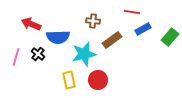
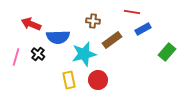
green rectangle: moved 3 px left, 15 px down
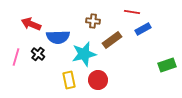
green rectangle: moved 13 px down; rotated 30 degrees clockwise
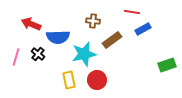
red circle: moved 1 px left
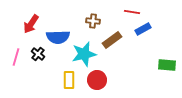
red arrow: rotated 78 degrees counterclockwise
green rectangle: rotated 24 degrees clockwise
yellow rectangle: rotated 12 degrees clockwise
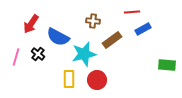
red line: rotated 14 degrees counterclockwise
blue semicircle: rotated 30 degrees clockwise
yellow rectangle: moved 1 px up
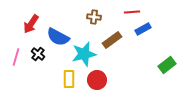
brown cross: moved 1 px right, 4 px up
green rectangle: rotated 42 degrees counterclockwise
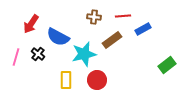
red line: moved 9 px left, 4 px down
yellow rectangle: moved 3 px left, 1 px down
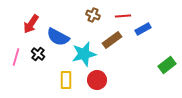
brown cross: moved 1 px left, 2 px up; rotated 16 degrees clockwise
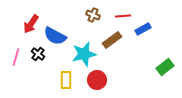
blue semicircle: moved 3 px left, 1 px up
green rectangle: moved 2 px left, 2 px down
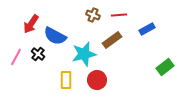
red line: moved 4 px left, 1 px up
blue rectangle: moved 4 px right
pink line: rotated 12 degrees clockwise
